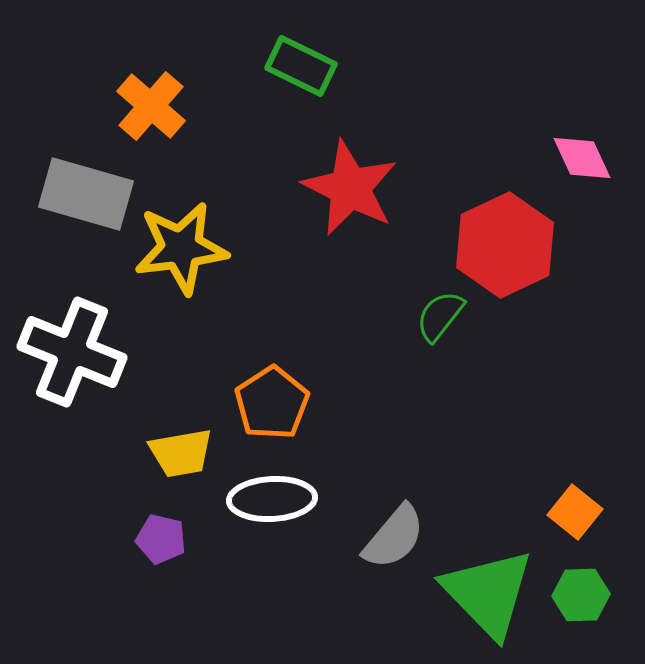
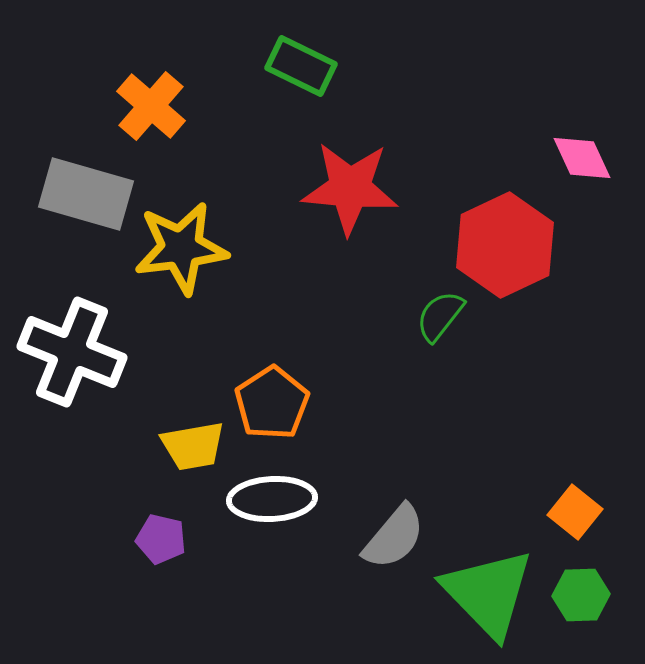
red star: rotated 22 degrees counterclockwise
yellow trapezoid: moved 12 px right, 7 px up
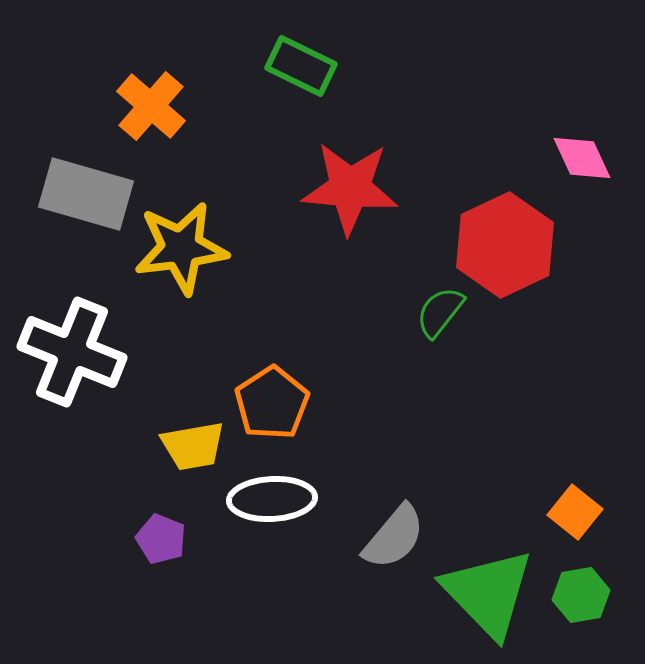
green semicircle: moved 4 px up
purple pentagon: rotated 9 degrees clockwise
green hexagon: rotated 8 degrees counterclockwise
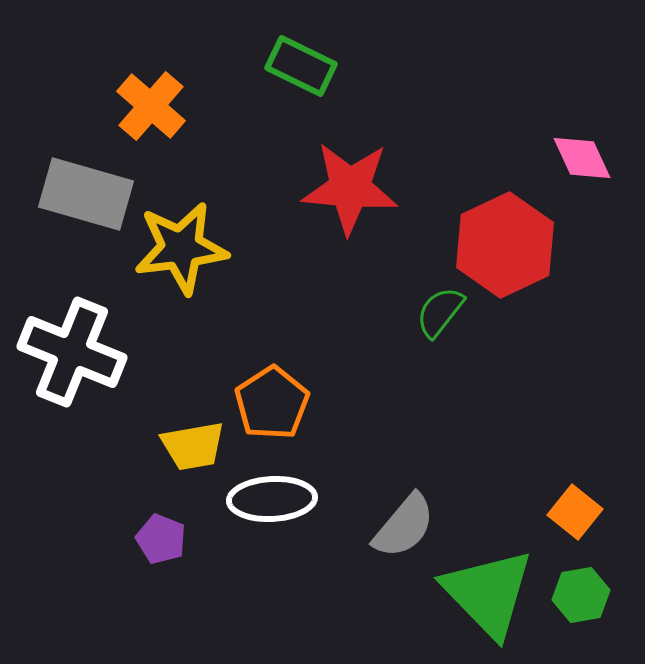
gray semicircle: moved 10 px right, 11 px up
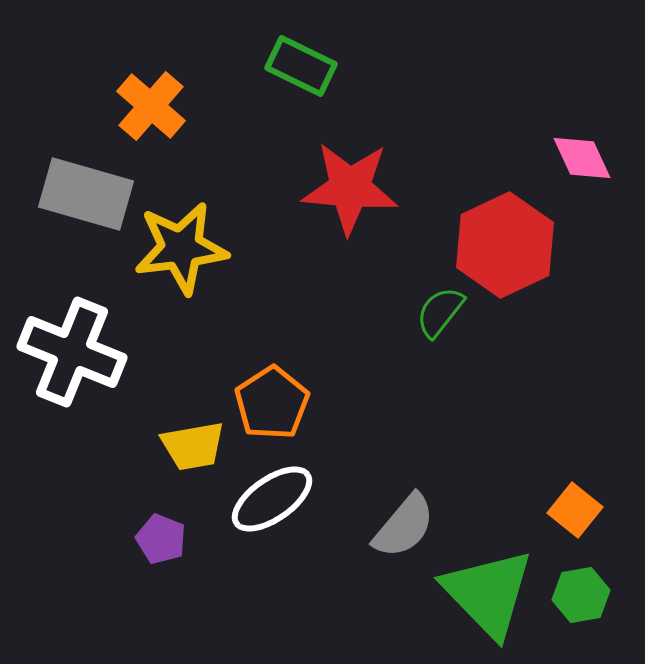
white ellipse: rotated 32 degrees counterclockwise
orange square: moved 2 px up
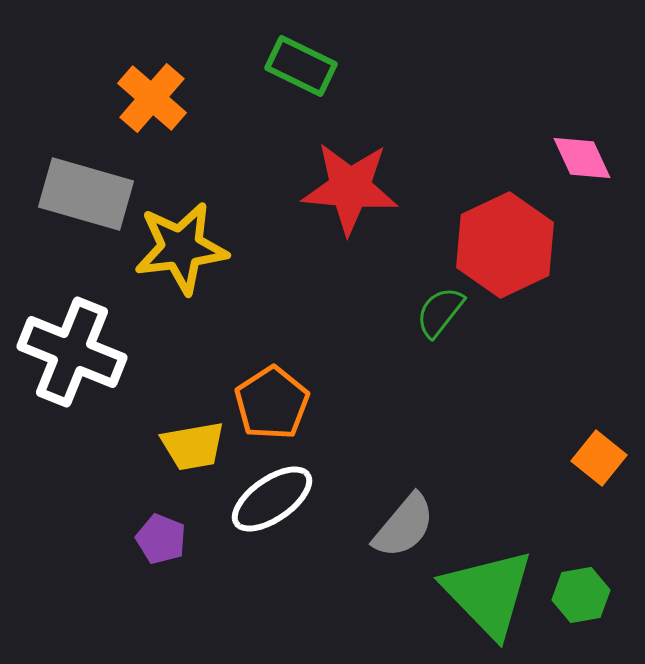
orange cross: moved 1 px right, 8 px up
orange square: moved 24 px right, 52 px up
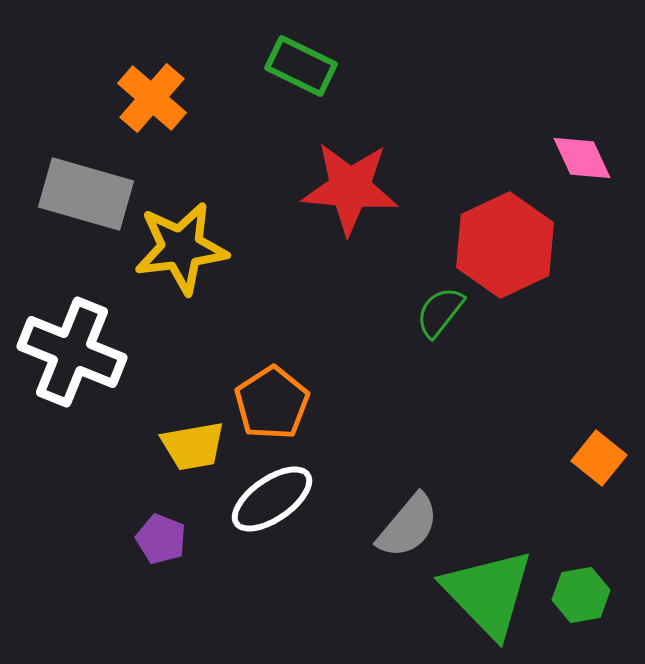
gray semicircle: moved 4 px right
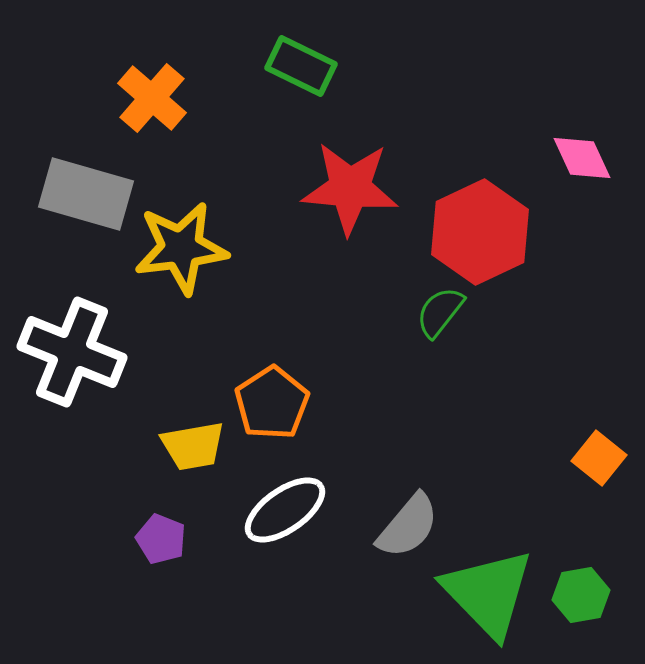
red hexagon: moved 25 px left, 13 px up
white ellipse: moved 13 px right, 11 px down
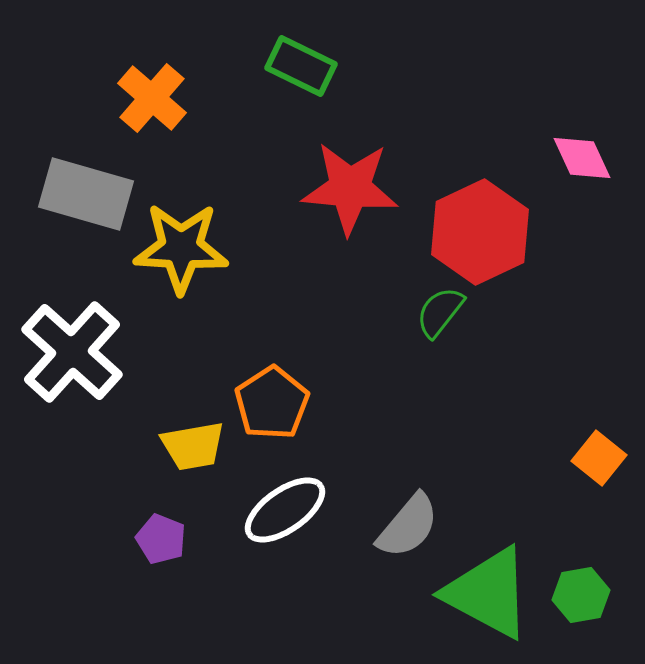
yellow star: rotated 10 degrees clockwise
white cross: rotated 20 degrees clockwise
green triangle: rotated 18 degrees counterclockwise
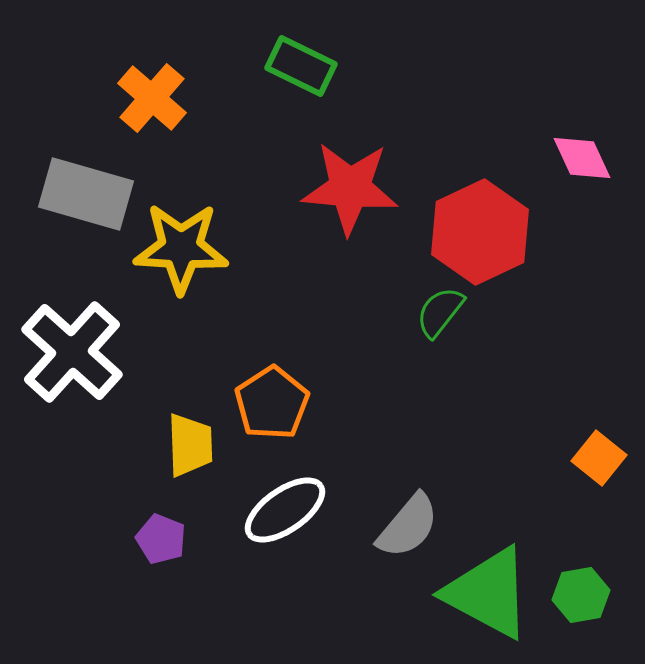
yellow trapezoid: moved 3 px left, 1 px up; rotated 82 degrees counterclockwise
